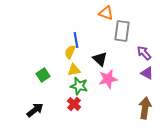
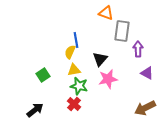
purple arrow: moved 6 px left, 4 px up; rotated 42 degrees clockwise
black triangle: rotated 28 degrees clockwise
brown arrow: rotated 125 degrees counterclockwise
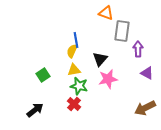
yellow semicircle: moved 2 px right, 1 px up
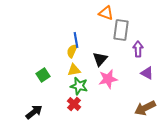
gray rectangle: moved 1 px left, 1 px up
black arrow: moved 1 px left, 2 px down
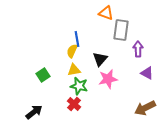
blue line: moved 1 px right, 1 px up
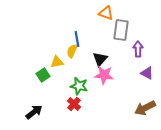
yellow triangle: moved 17 px left, 8 px up
pink star: moved 4 px left, 4 px up; rotated 18 degrees clockwise
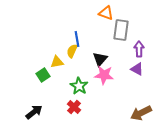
purple arrow: moved 1 px right
purple triangle: moved 10 px left, 4 px up
green star: rotated 18 degrees clockwise
red cross: moved 3 px down
brown arrow: moved 4 px left, 5 px down
